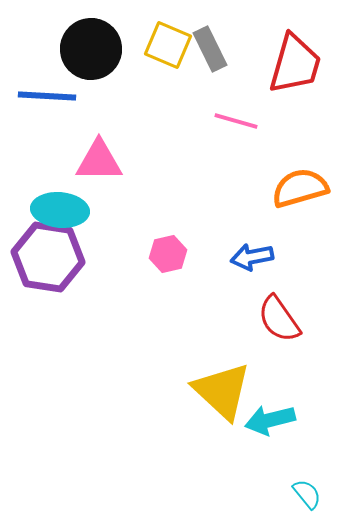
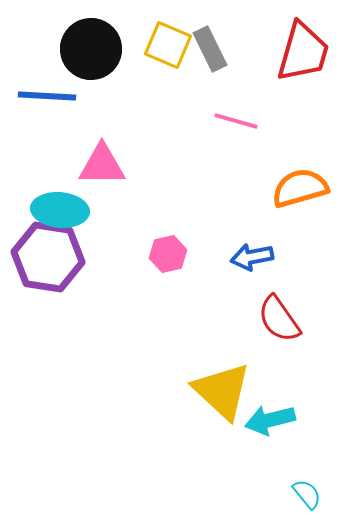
red trapezoid: moved 8 px right, 12 px up
pink triangle: moved 3 px right, 4 px down
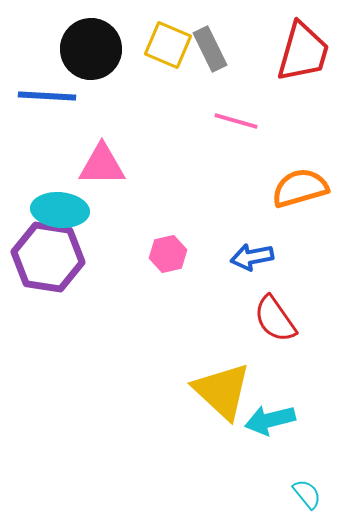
red semicircle: moved 4 px left
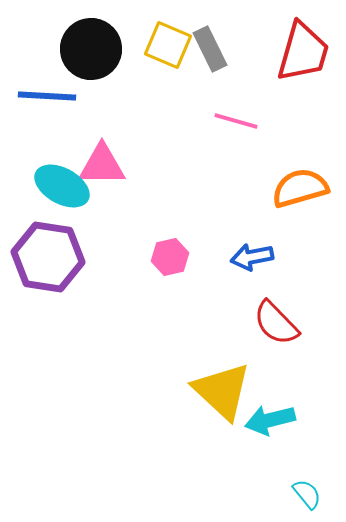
cyan ellipse: moved 2 px right, 24 px up; rotated 24 degrees clockwise
pink hexagon: moved 2 px right, 3 px down
red semicircle: moved 1 px right, 4 px down; rotated 9 degrees counterclockwise
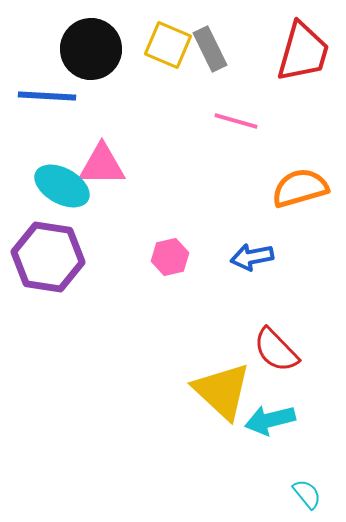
red semicircle: moved 27 px down
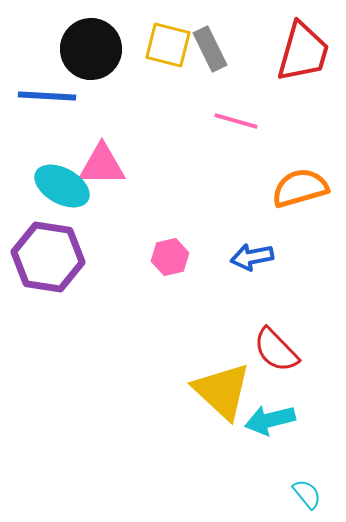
yellow square: rotated 9 degrees counterclockwise
